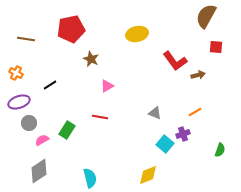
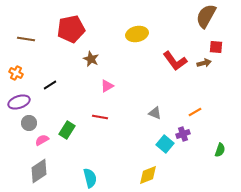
brown arrow: moved 6 px right, 12 px up
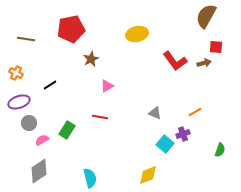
brown star: rotated 21 degrees clockwise
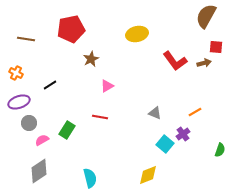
purple cross: rotated 16 degrees counterclockwise
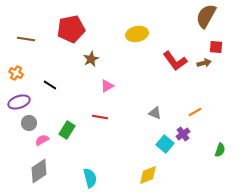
black line: rotated 64 degrees clockwise
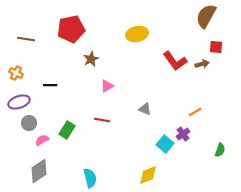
brown arrow: moved 2 px left, 1 px down
black line: rotated 32 degrees counterclockwise
gray triangle: moved 10 px left, 4 px up
red line: moved 2 px right, 3 px down
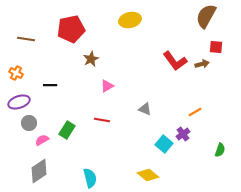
yellow ellipse: moved 7 px left, 14 px up
cyan square: moved 1 px left
yellow diamond: rotated 60 degrees clockwise
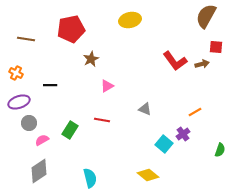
green rectangle: moved 3 px right
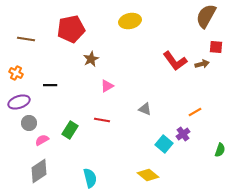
yellow ellipse: moved 1 px down
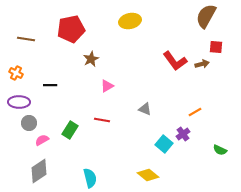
purple ellipse: rotated 20 degrees clockwise
green semicircle: rotated 96 degrees clockwise
